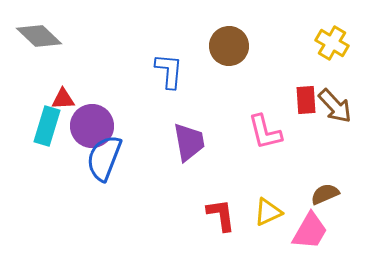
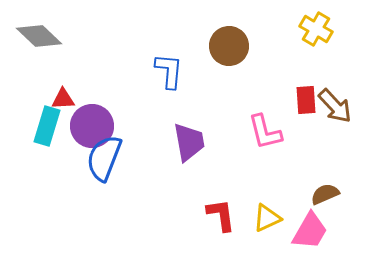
yellow cross: moved 16 px left, 14 px up
yellow triangle: moved 1 px left, 6 px down
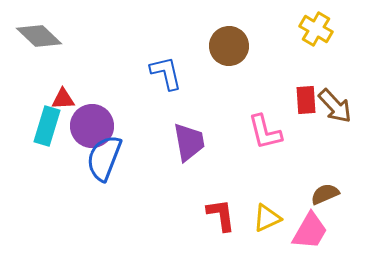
blue L-shape: moved 3 px left, 2 px down; rotated 18 degrees counterclockwise
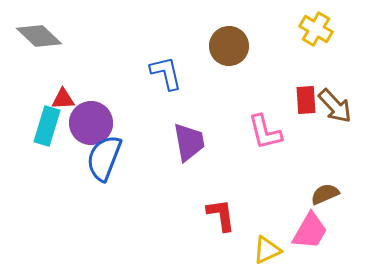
purple circle: moved 1 px left, 3 px up
yellow triangle: moved 32 px down
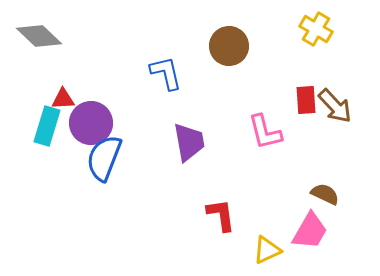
brown semicircle: rotated 48 degrees clockwise
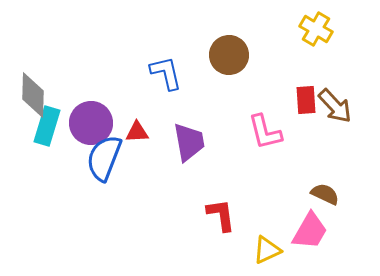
gray diamond: moved 6 px left, 59 px down; rotated 48 degrees clockwise
brown circle: moved 9 px down
red triangle: moved 74 px right, 33 px down
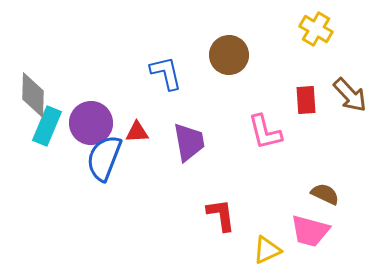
brown arrow: moved 15 px right, 11 px up
cyan rectangle: rotated 6 degrees clockwise
pink trapezoid: rotated 75 degrees clockwise
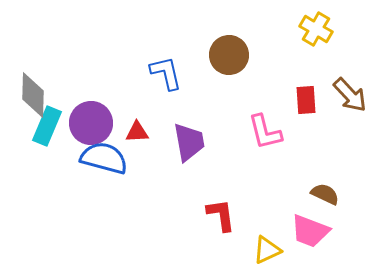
blue semicircle: rotated 84 degrees clockwise
pink trapezoid: rotated 6 degrees clockwise
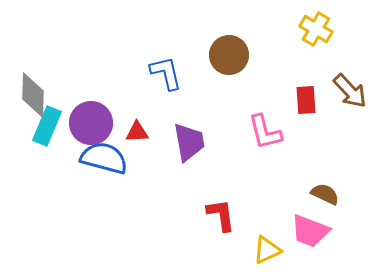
brown arrow: moved 4 px up
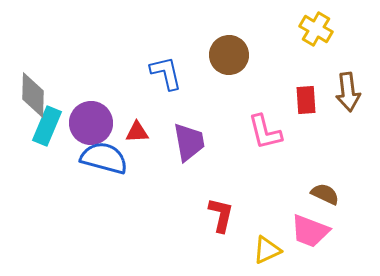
brown arrow: moved 2 px left, 1 px down; rotated 36 degrees clockwise
red L-shape: rotated 21 degrees clockwise
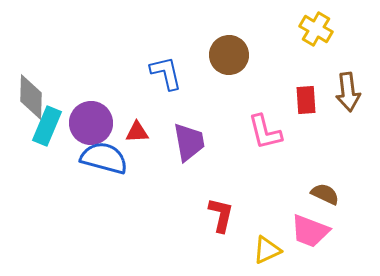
gray diamond: moved 2 px left, 2 px down
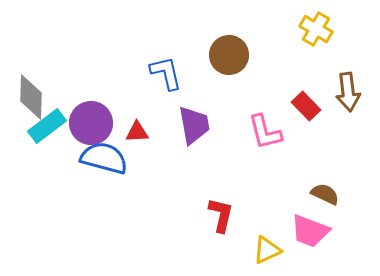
red rectangle: moved 6 px down; rotated 40 degrees counterclockwise
cyan rectangle: rotated 30 degrees clockwise
purple trapezoid: moved 5 px right, 17 px up
